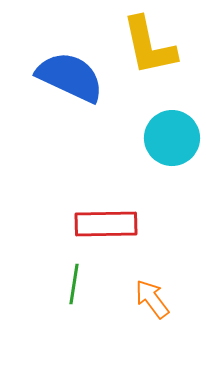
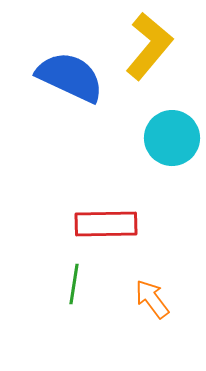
yellow L-shape: rotated 128 degrees counterclockwise
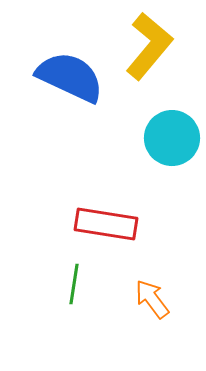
red rectangle: rotated 10 degrees clockwise
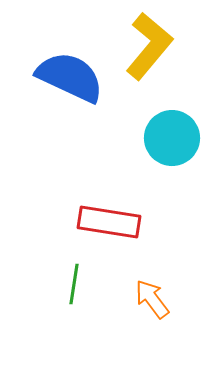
red rectangle: moved 3 px right, 2 px up
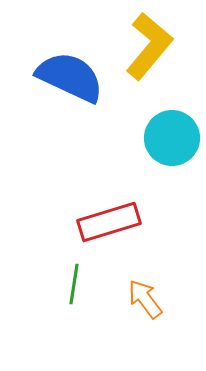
red rectangle: rotated 26 degrees counterclockwise
orange arrow: moved 7 px left
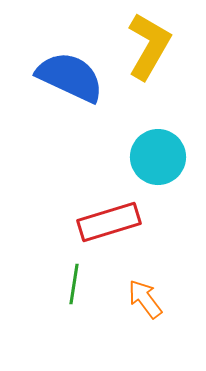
yellow L-shape: rotated 10 degrees counterclockwise
cyan circle: moved 14 px left, 19 px down
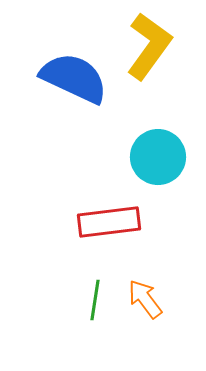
yellow L-shape: rotated 6 degrees clockwise
blue semicircle: moved 4 px right, 1 px down
red rectangle: rotated 10 degrees clockwise
green line: moved 21 px right, 16 px down
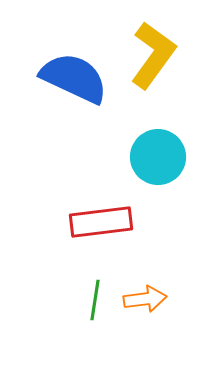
yellow L-shape: moved 4 px right, 9 px down
red rectangle: moved 8 px left
orange arrow: rotated 120 degrees clockwise
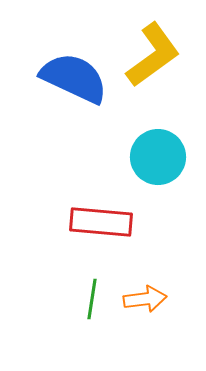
yellow L-shape: rotated 18 degrees clockwise
red rectangle: rotated 12 degrees clockwise
green line: moved 3 px left, 1 px up
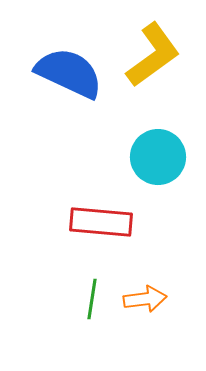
blue semicircle: moved 5 px left, 5 px up
